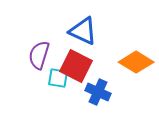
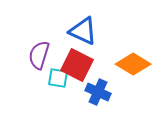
orange diamond: moved 3 px left, 2 px down
red square: moved 1 px right, 1 px up
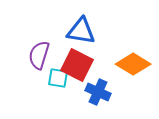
blue triangle: moved 2 px left; rotated 16 degrees counterclockwise
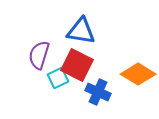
orange diamond: moved 5 px right, 10 px down
cyan square: rotated 35 degrees counterclockwise
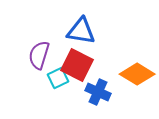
orange diamond: moved 1 px left
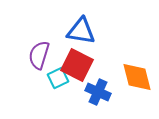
orange diamond: moved 3 px down; rotated 44 degrees clockwise
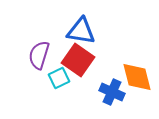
red square: moved 1 px right, 5 px up; rotated 8 degrees clockwise
cyan square: moved 1 px right
blue cross: moved 14 px right
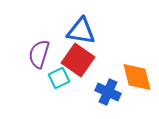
purple semicircle: moved 1 px up
blue cross: moved 4 px left
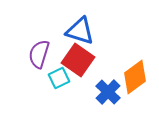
blue triangle: moved 1 px left; rotated 8 degrees clockwise
orange diamond: moved 2 px left; rotated 68 degrees clockwise
blue cross: rotated 20 degrees clockwise
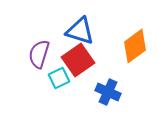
red square: rotated 20 degrees clockwise
orange diamond: moved 31 px up
blue cross: rotated 20 degrees counterclockwise
